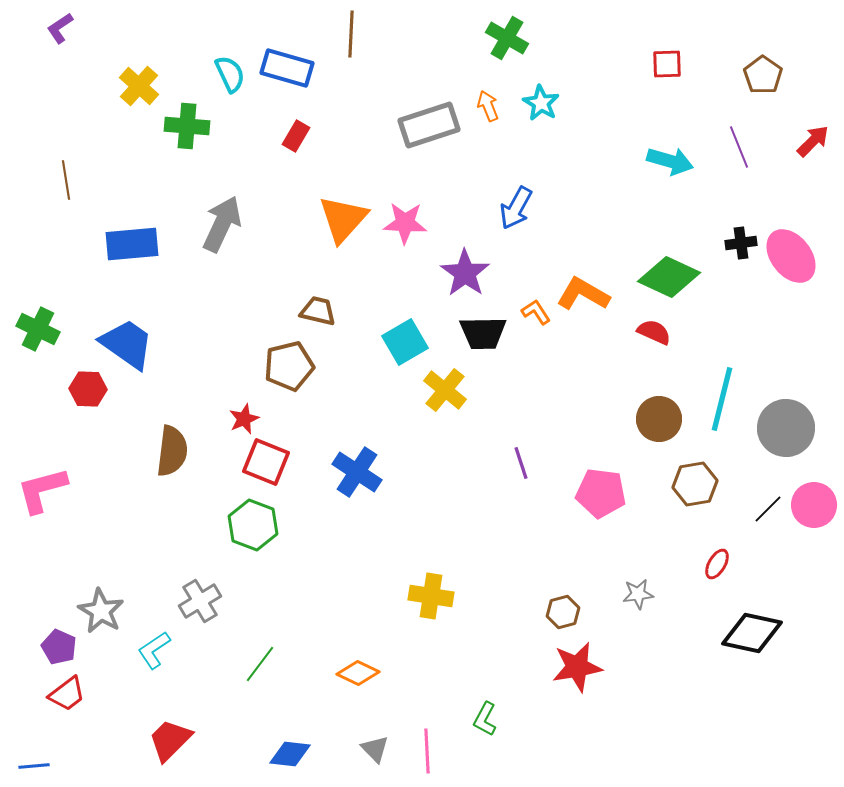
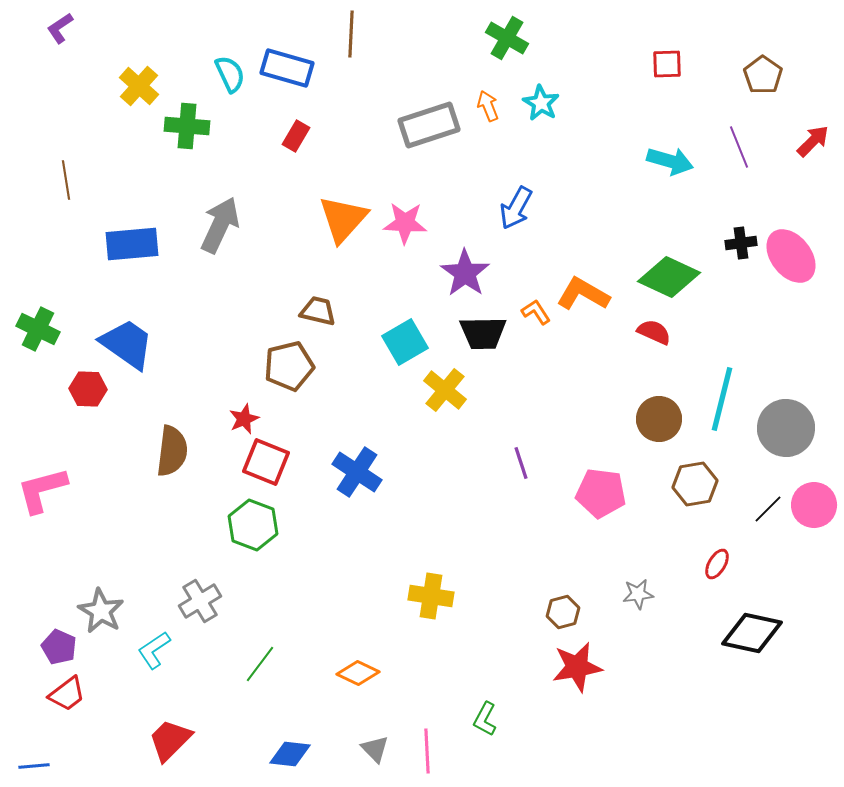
gray arrow at (222, 224): moved 2 px left, 1 px down
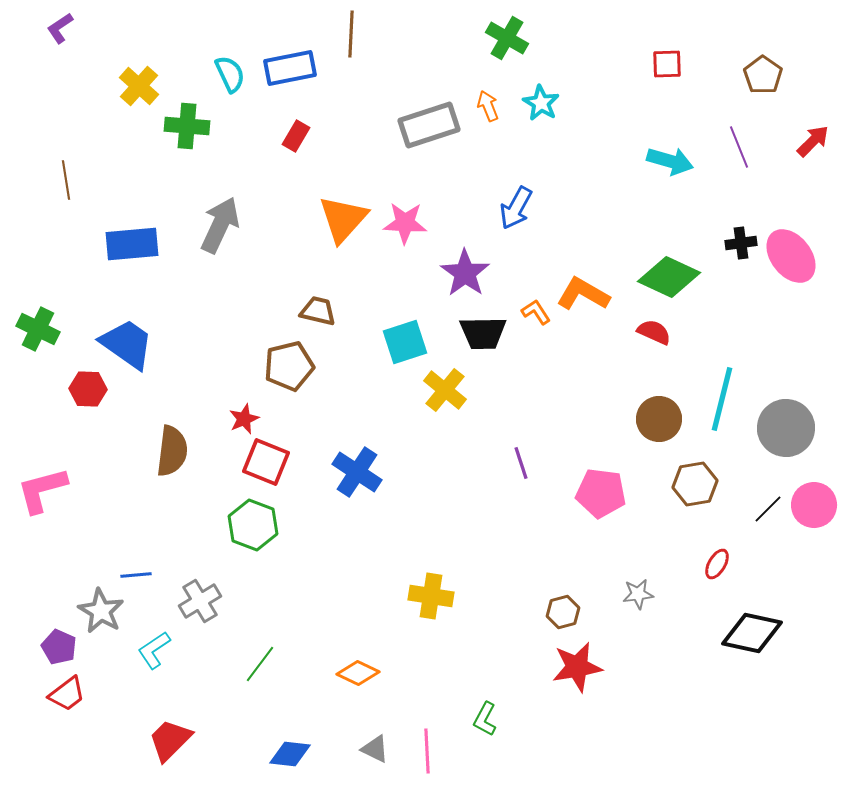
blue rectangle at (287, 68): moved 3 px right; rotated 27 degrees counterclockwise
cyan square at (405, 342): rotated 12 degrees clockwise
gray triangle at (375, 749): rotated 20 degrees counterclockwise
blue line at (34, 766): moved 102 px right, 191 px up
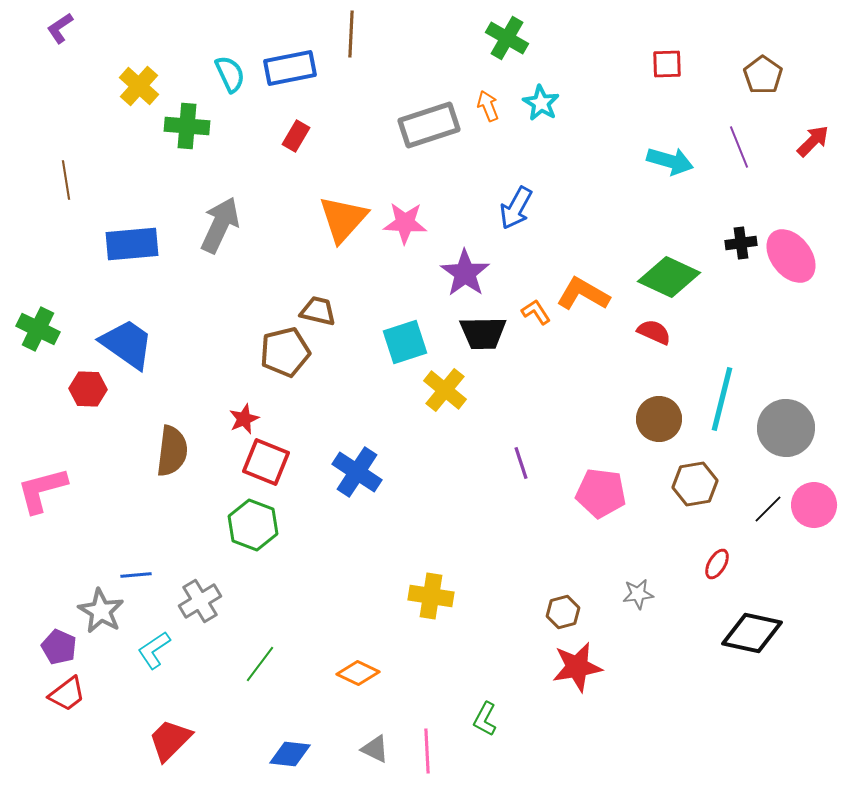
brown pentagon at (289, 366): moved 4 px left, 14 px up
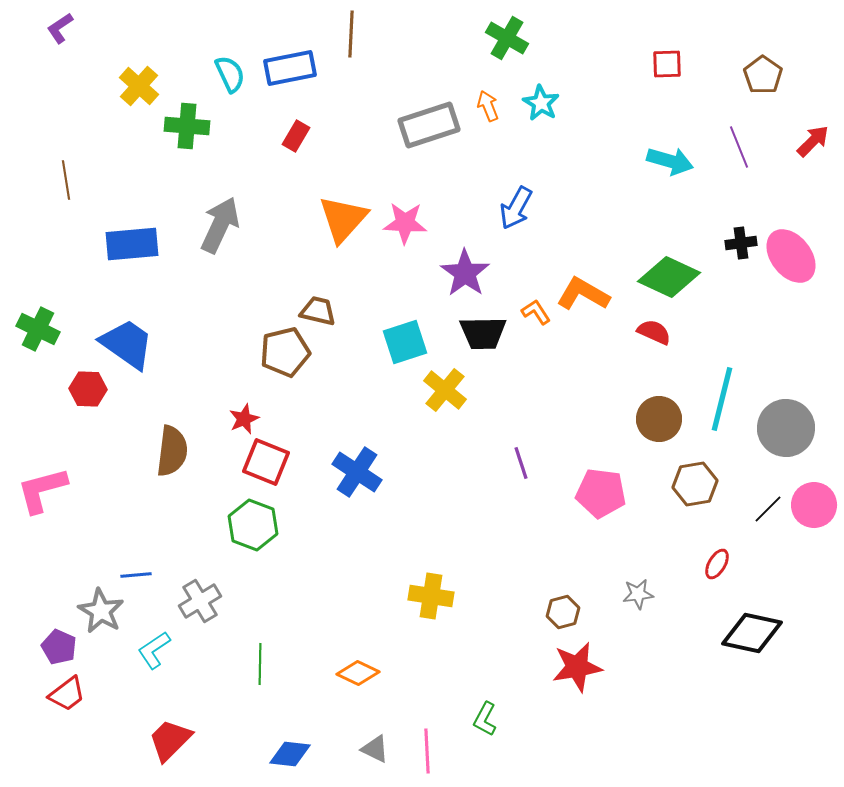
green line at (260, 664): rotated 36 degrees counterclockwise
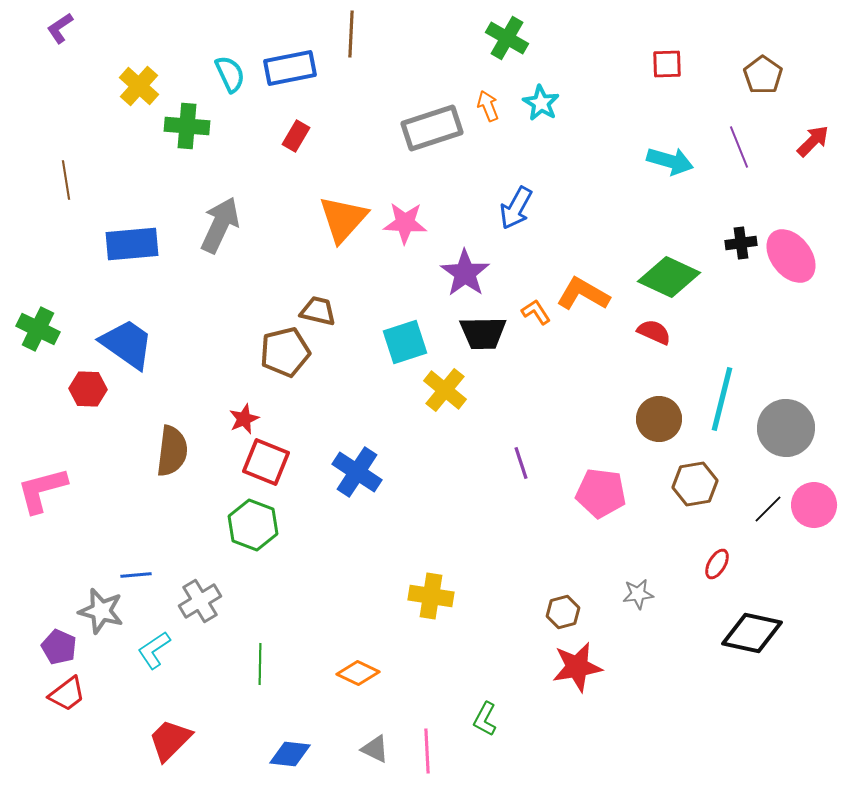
gray rectangle at (429, 125): moved 3 px right, 3 px down
gray star at (101, 611): rotated 15 degrees counterclockwise
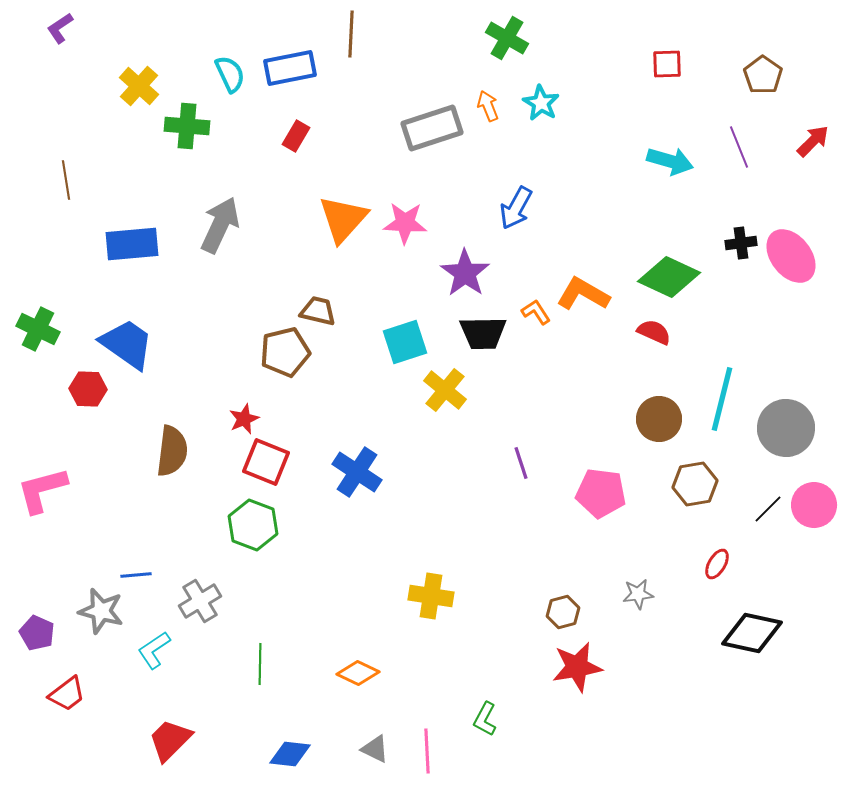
purple pentagon at (59, 647): moved 22 px left, 14 px up
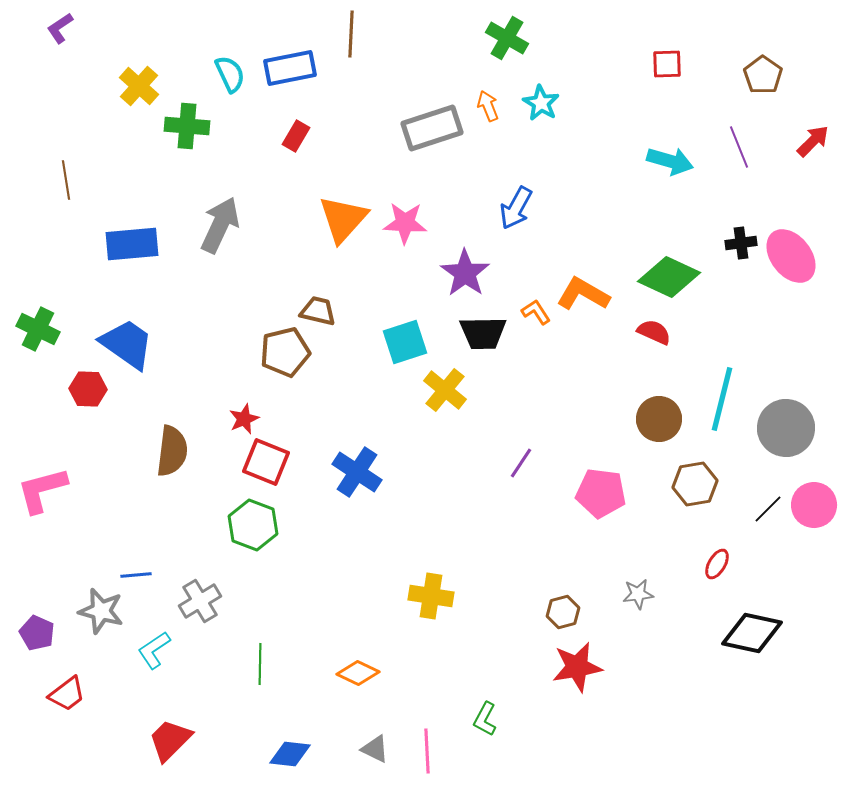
purple line at (521, 463): rotated 52 degrees clockwise
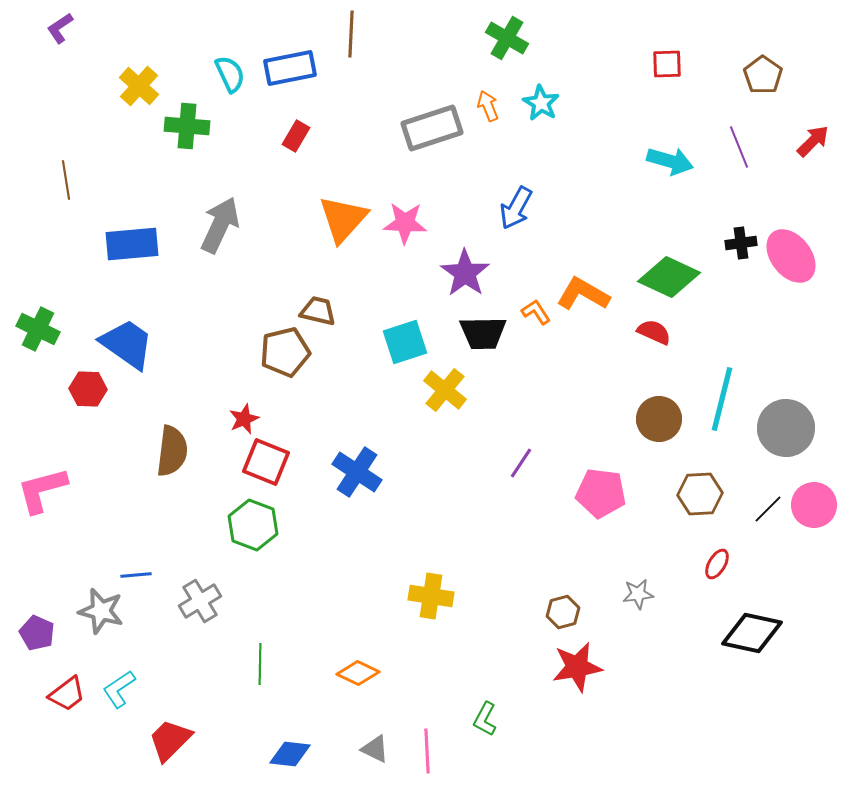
brown hexagon at (695, 484): moved 5 px right, 10 px down; rotated 6 degrees clockwise
cyan L-shape at (154, 650): moved 35 px left, 39 px down
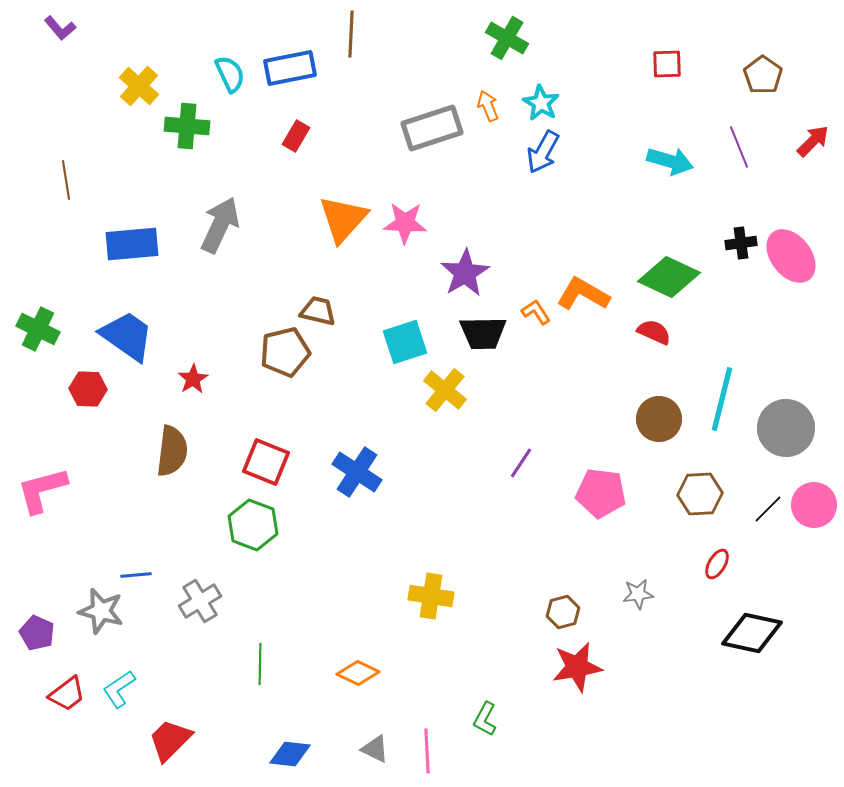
purple L-shape at (60, 28): rotated 96 degrees counterclockwise
blue arrow at (516, 208): moved 27 px right, 56 px up
purple star at (465, 273): rotated 6 degrees clockwise
blue trapezoid at (127, 344): moved 8 px up
red star at (244, 419): moved 51 px left, 40 px up; rotated 8 degrees counterclockwise
